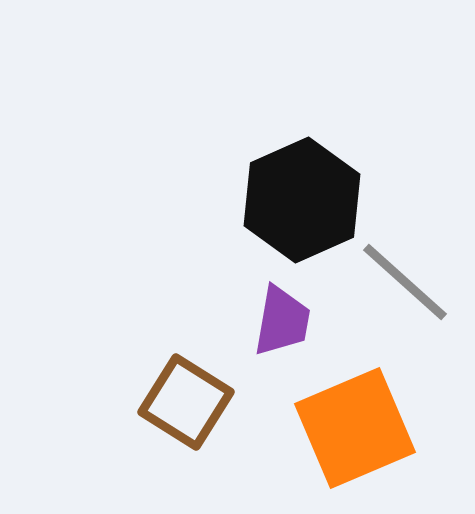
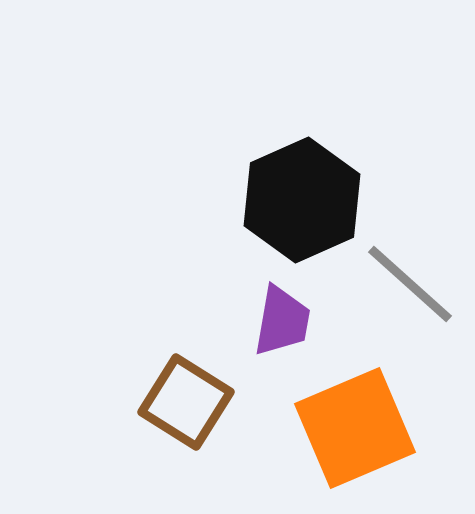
gray line: moved 5 px right, 2 px down
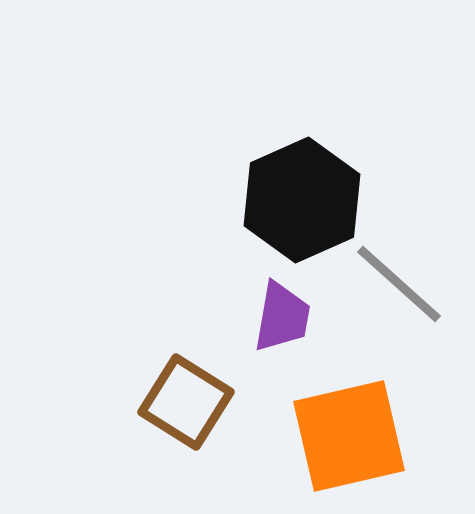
gray line: moved 11 px left
purple trapezoid: moved 4 px up
orange square: moved 6 px left, 8 px down; rotated 10 degrees clockwise
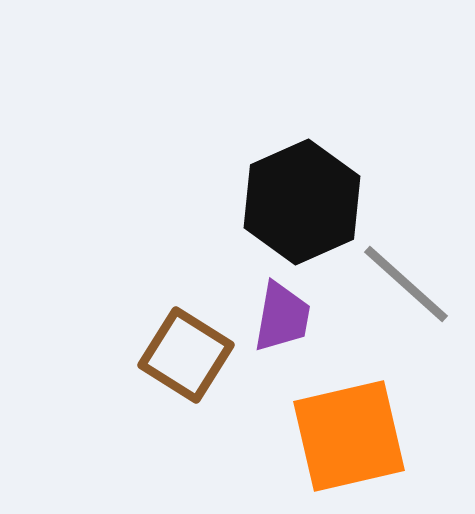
black hexagon: moved 2 px down
gray line: moved 7 px right
brown square: moved 47 px up
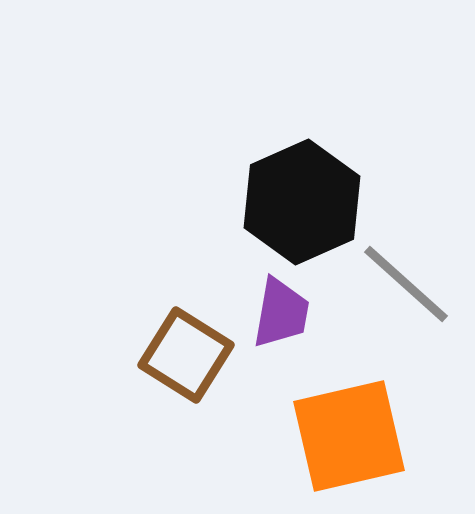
purple trapezoid: moved 1 px left, 4 px up
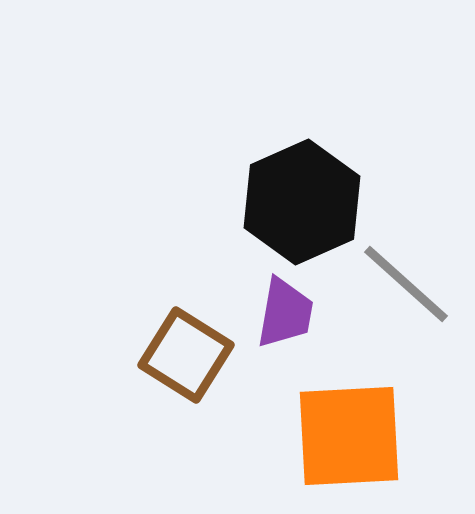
purple trapezoid: moved 4 px right
orange square: rotated 10 degrees clockwise
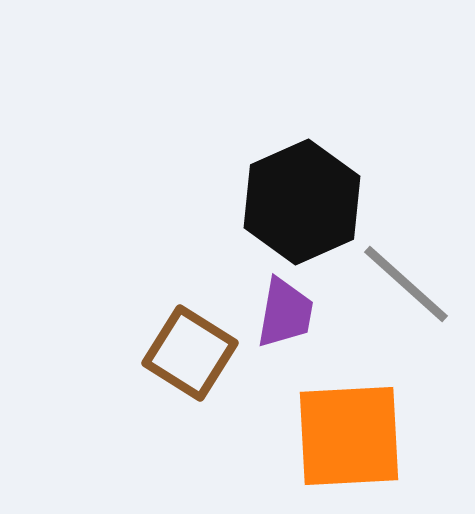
brown square: moved 4 px right, 2 px up
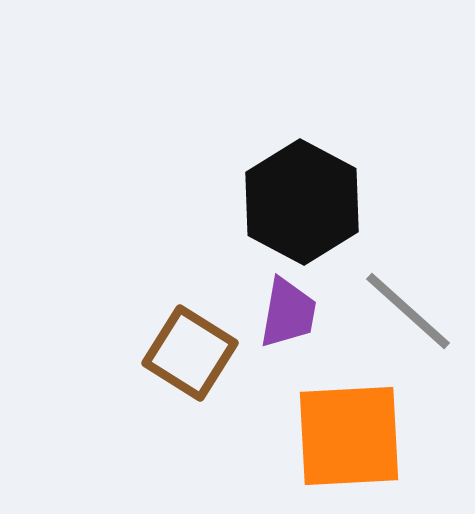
black hexagon: rotated 8 degrees counterclockwise
gray line: moved 2 px right, 27 px down
purple trapezoid: moved 3 px right
